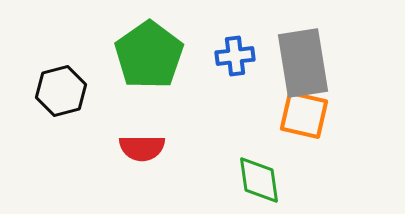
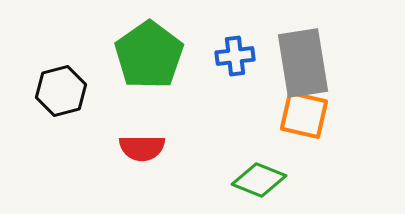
green diamond: rotated 60 degrees counterclockwise
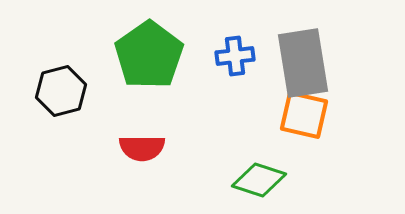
green diamond: rotated 4 degrees counterclockwise
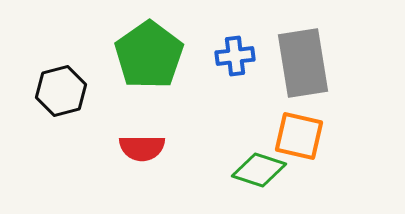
orange square: moved 5 px left, 21 px down
green diamond: moved 10 px up
